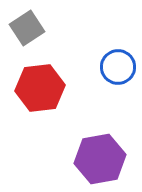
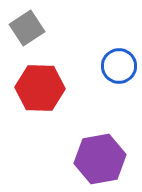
blue circle: moved 1 px right, 1 px up
red hexagon: rotated 9 degrees clockwise
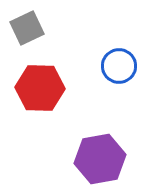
gray square: rotated 8 degrees clockwise
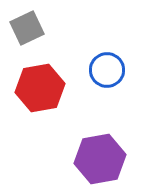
blue circle: moved 12 px left, 4 px down
red hexagon: rotated 12 degrees counterclockwise
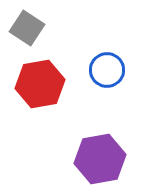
gray square: rotated 32 degrees counterclockwise
red hexagon: moved 4 px up
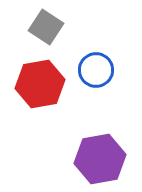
gray square: moved 19 px right, 1 px up
blue circle: moved 11 px left
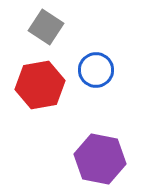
red hexagon: moved 1 px down
purple hexagon: rotated 21 degrees clockwise
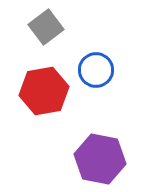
gray square: rotated 20 degrees clockwise
red hexagon: moved 4 px right, 6 px down
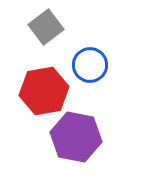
blue circle: moved 6 px left, 5 px up
purple hexagon: moved 24 px left, 22 px up
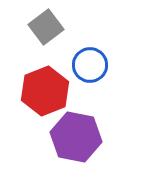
red hexagon: moved 1 px right; rotated 12 degrees counterclockwise
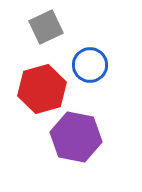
gray square: rotated 12 degrees clockwise
red hexagon: moved 3 px left, 2 px up; rotated 6 degrees clockwise
